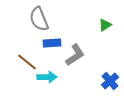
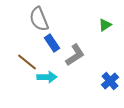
blue rectangle: rotated 60 degrees clockwise
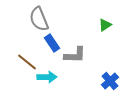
gray L-shape: rotated 35 degrees clockwise
